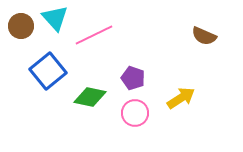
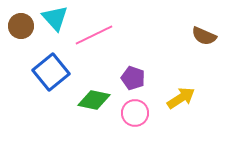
blue square: moved 3 px right, 1 px down
green diamond: moved 4 px right, 3 px down
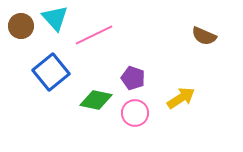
green diamond: moved 2 px right
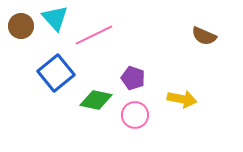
blue square: moved 5 px right, 1 px down
yellow arrow: moved 1 px right, 1 px down; rotated 44 degrees clockwise
pink circle: moved 2 px down
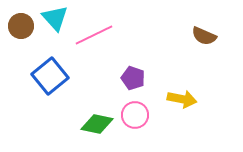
blue square: moved 6 px left, 3 px down
green diamond: moved 1 px right, 24 px down
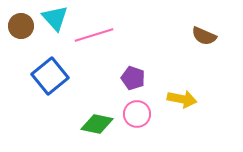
pink line: rotated 9 degrees clockwise
pink circle: moved 2 px right, 1 px up
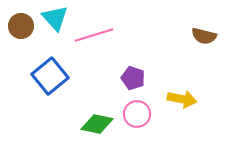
brown semicircle: rotated 10 degrees counterclockwise
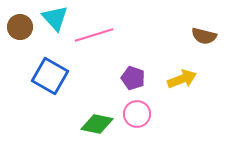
brown circle: moved 1 px left, 1 px down
blue square: rotated 21 degrees counterclockwise
yellow arrow: moved 20 px up; rotated 32 degrees counterclockwise
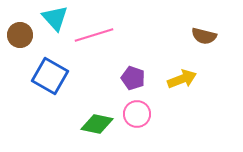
brown circle: moved 8 px down
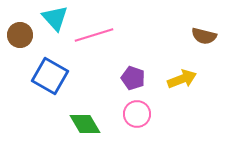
green diamond: moved 12 px left; rotated 48 degrees clockwise
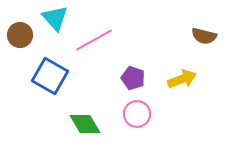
pink line: moved 5 px down; rotated 12 degrees counterclockwise
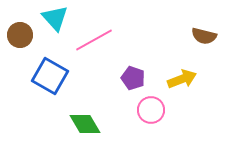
pink circle: moved 14 px right, 4 px up
